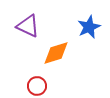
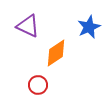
orange diamond: rotated 16 degrees counterclockwise
red circle: moved 1 px right, 1 px up
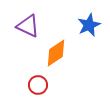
blue star: moved 2 px up
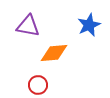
purple triangle: rotated 15 degrees counterclockwise
orange diamond: moved 2 px left; rotated 28 degrees clockwise
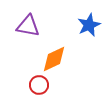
orange diamond: moved 6 px down; rotated 20 degrees counterclockwise
red circle: moved 1 px right
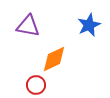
red circle: moved 3 px left
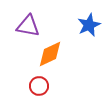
orange diamond: moved 4 px left, 5 px up
red circle: moved 3 px right, 1 px down
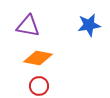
blue star: rotated 15 degrees clockwise
orange diamond: moved 12 px left, 4 px down; rotated 36 degrees clockwise
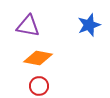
blue star: rotated 10 degrees counterclockwise
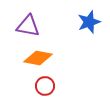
blue star: moved 3 px up
red circle: moved 6 px right
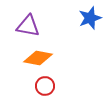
blue star: moved 1 px right, 4 px up
